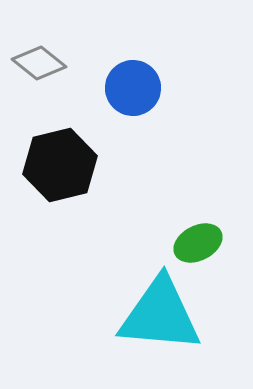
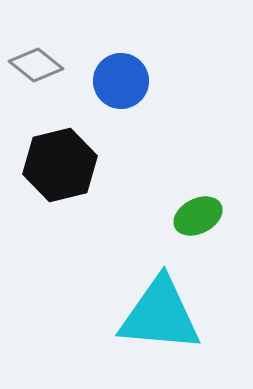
gray diamond: moved 3 px left, 2 px down
blue circle: moved 12 px left, 7 px up
green ellipse: moved 27 px up
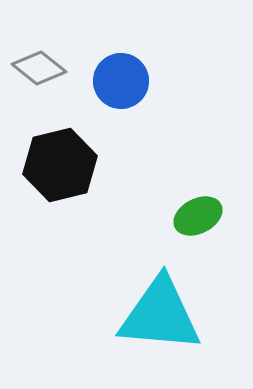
gray diamond: moved 3 px right, 3 px down
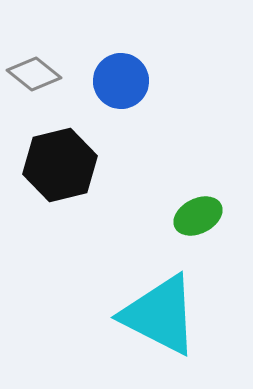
gray diamond: moved 5 px left, 6 px down
cyan triangle: rotated 22 degrees clockwise
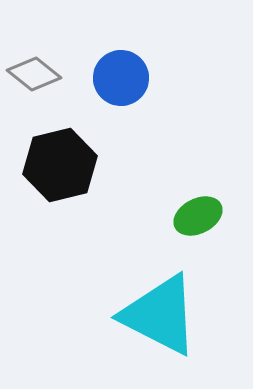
blue circle: moved 3 px up
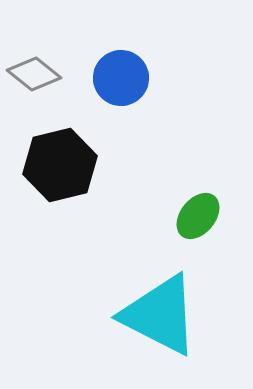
green ellipse: rotated 24 degrees counterclockwise
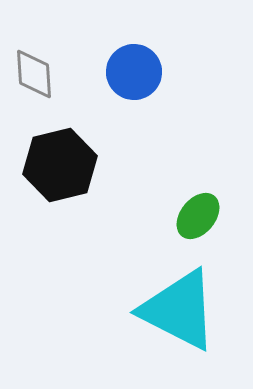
gray diamond: rotated 48 degrees clockwise
blue circle: moved 13 px right, 6 px up
cyan triangle: moved 19 px right, 5 px up
